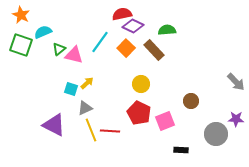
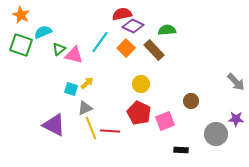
yellow line: moved 2 px up
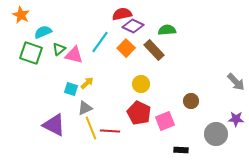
green square: moved 10 px right, 8 px down
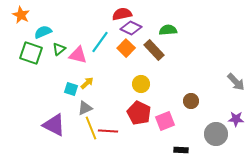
purple diamond: moved 2 px left, 2 px down
green semicircle: moved 1 px right
pink triangle: moved 4 px right
red line: moved 2 px left
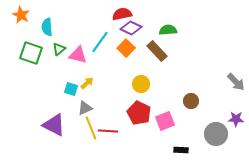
cyan semicircle: moved 4 px right, 5 px up; rotated 72 degrees counterclockwise
brown rectangle: moved 3 px right, 1 px down
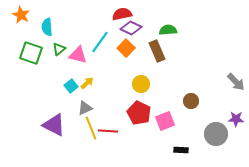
brown rectangle: rotated 20 degrees clockwise
cyan square: moved 3 px up; rotated 32 degrees clockwise
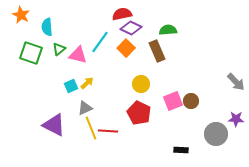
cyan square: rotated 16 degrees clockwise
pink square: moved 8 px right, 20 px up
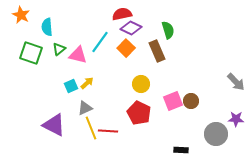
green semicircle: rotated 78 degrees clockwise
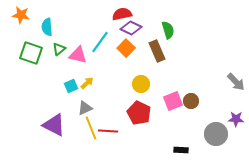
orange star: rotated 18 degrees counterclockwise
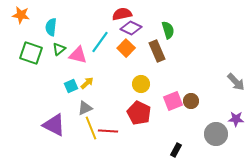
cyan semicircle: moved 4 px right; rotated 12 degrees clockwise
black rectangle: moved 5 px left; rotated 64 degrees counterclockwise
